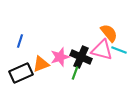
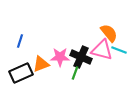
pink star: rotated 18 degrees clockwise
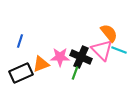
pink triangle: rotated 30 degrees clockwise
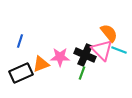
black cross: moved 4 px right, 2 px up
green line: moved 7 px right
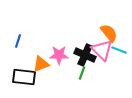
blue line: moved 2 px left
pink star: moved 1 px left, 2 px up
black rectangle: moved 3 px right, 4 px down; rotated 30 degrees clockwise
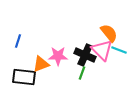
pink star: moved 1 px left, 1 px down
